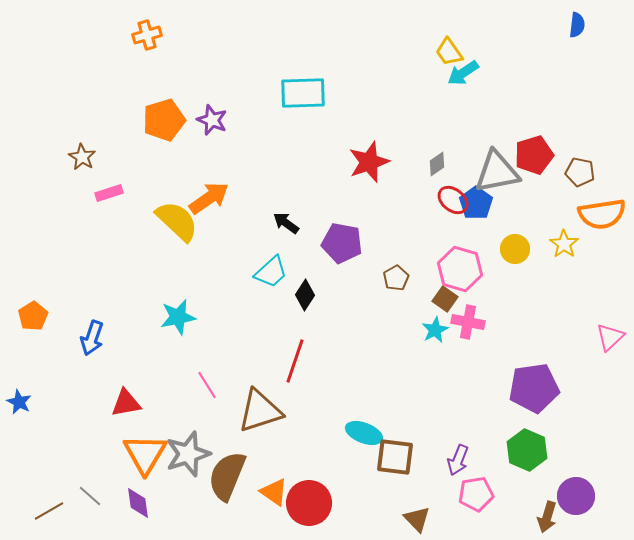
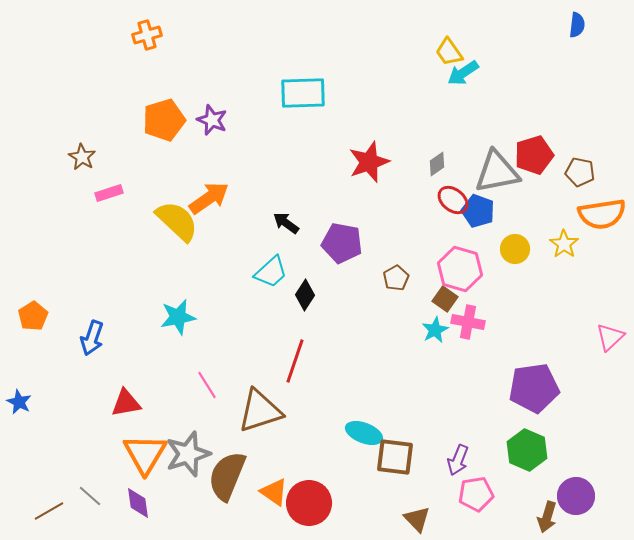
blue pentagon at (476, 203): moved 2 px right, 8 px down; rotated 16 degrees counterclockwise
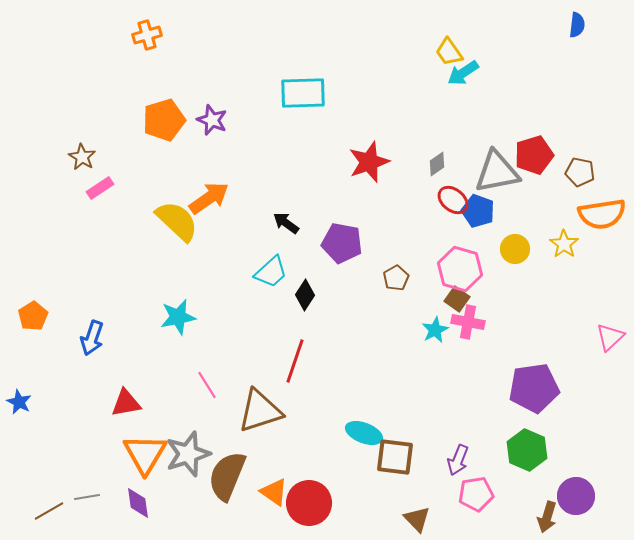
pink rectangle at (109, 193): moved 9 px left, 5 px up; rotated 16 degrees counterclockwise
brown square at (445, 299): moved 12 px right
gray line at (90, 496): moved 3 px left, 1 px down; rotated 50 degrees counterclockwise
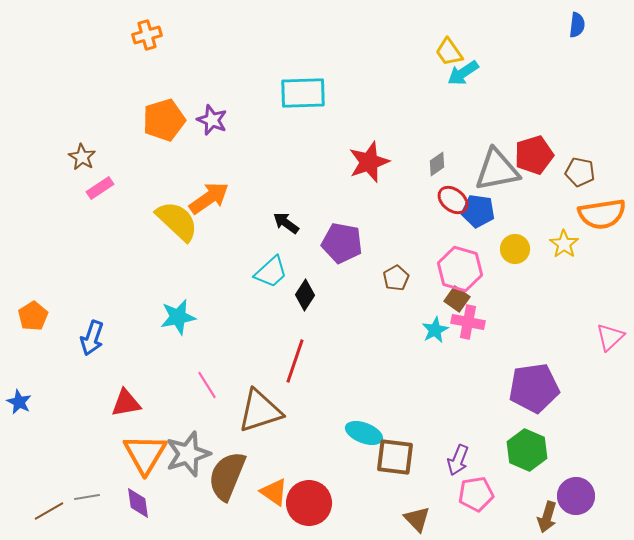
gray triangle at (497, 172): moved 2 px up
blue pentagon at (478, 211): rotated 12 degrees counterclockwise
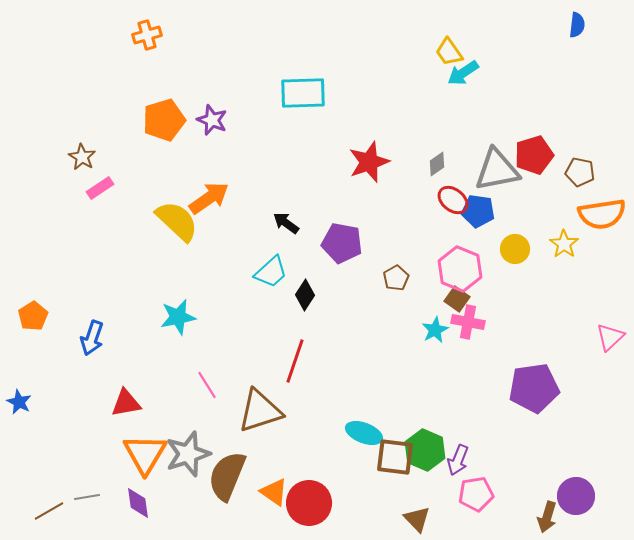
pink hexagon at (460, 269): rotated 6 degrees clockwise
green hexagon at (527, 450): moved 102 px left
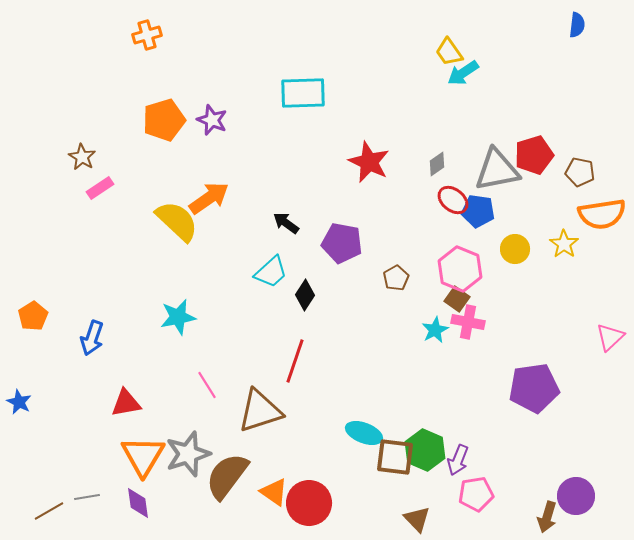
red star at (369, 162): rotated 27 degrees counterclockwise
orange triangle at (145, 454): moved 2 px left, 2 px down
brown semicircle at (227, 476): rotated 15 degrees clockwise
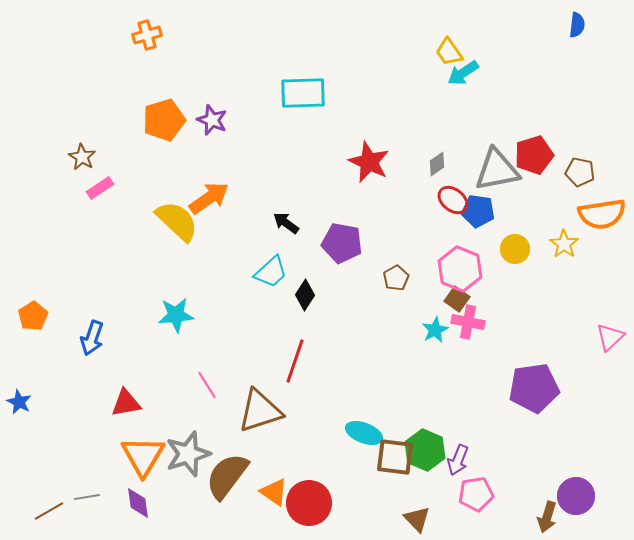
cyan star at (178, 317): moved 2 px left, 2 px up; rotated 6 degrees clockwise
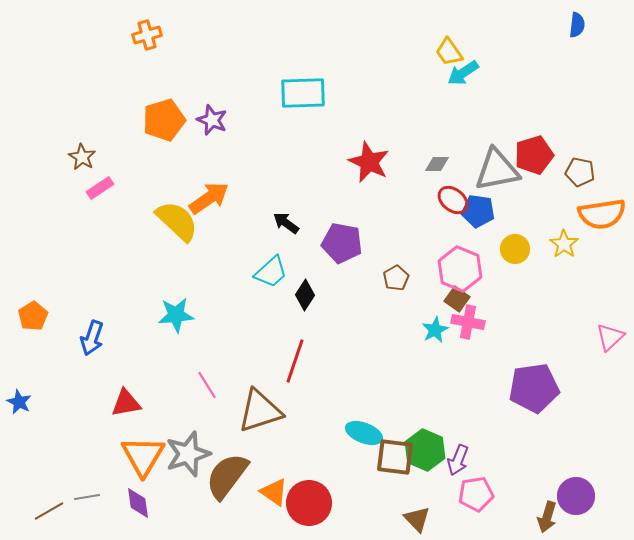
gray diamond at (437, 164): rotated 35 degrees clockwise
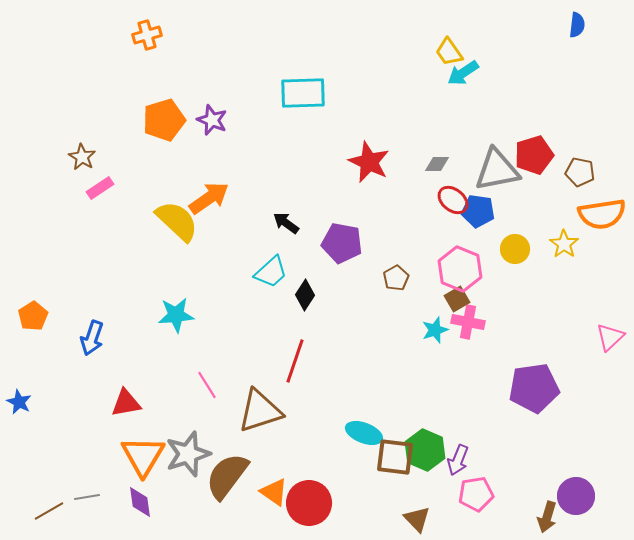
brown square at (457, 299): rotated 25 degrees clockwise
cyan star at (435, 330): rotated 8 degrees clockwise
purple diamond at (138, 503): moved 2 px right, 1 px up
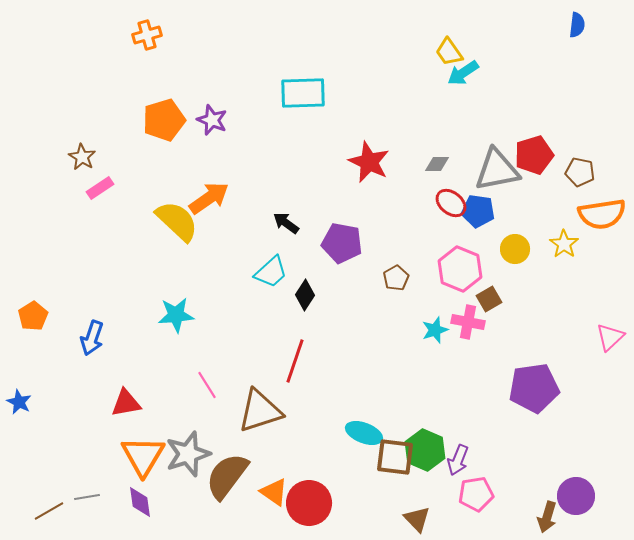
red ellipse at (453, 200): moved 2 px left, 3 px down
brown square at (457, 299): moved 32 px right
